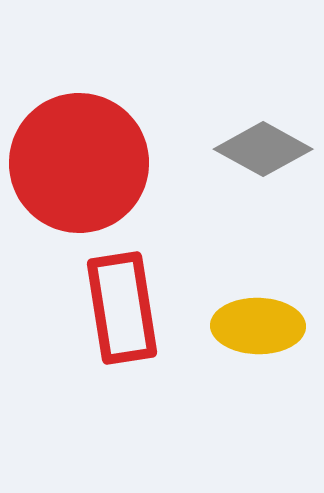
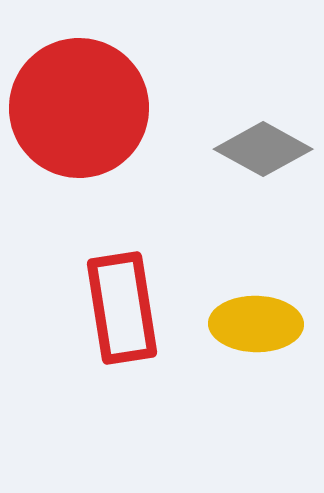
red circle: moved 55 px up
yellow ellipse: moved 2 px left, 2 px up
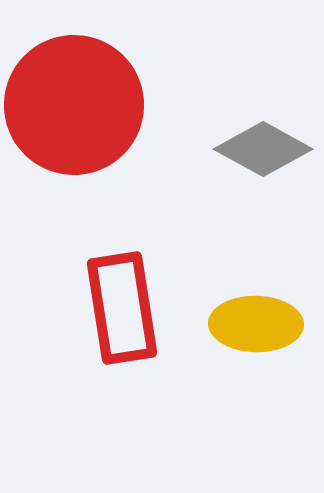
red circle: moved 5 px left, 3 px up
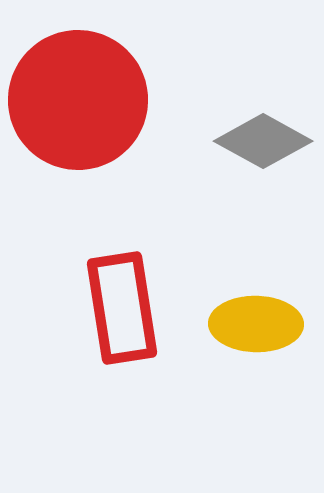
red circle: moved 4 px right, 5 px up
gray diamond: moved 8 px up
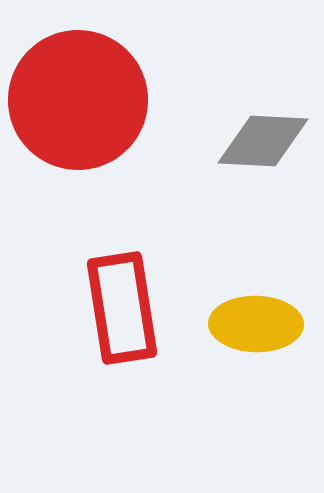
gray diamond: rotated 26 degrees counterclockwise
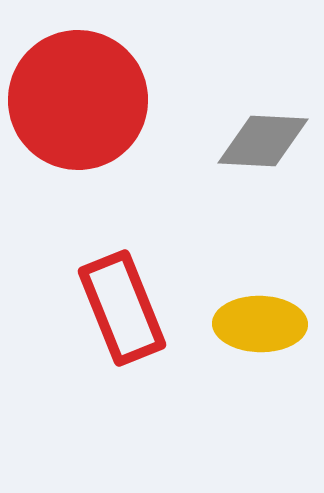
red rectangle: rotated 13 degrees counterclockwise
yellow ellipse: moved 4 px right
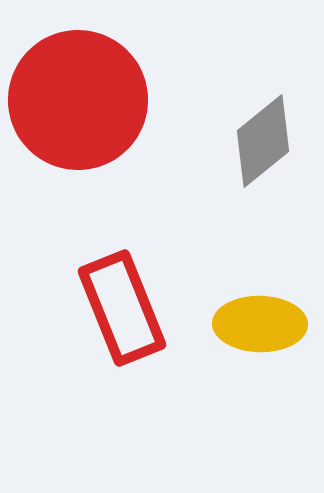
gray diamond: rotated 42 degrees counterclockwise
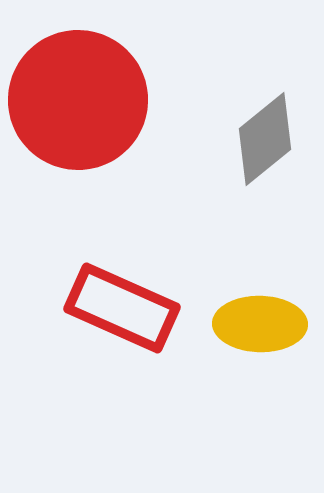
gray diamond: moved 2 px right, 2 px up
red rectangle: rotated 44 degrees counterclockwise
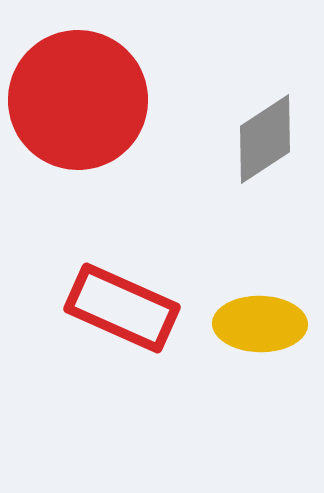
gray diamond: rotated 6 degrees clockwise
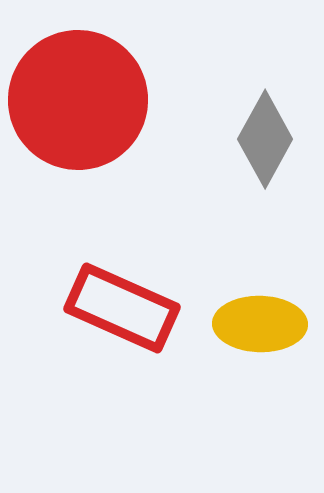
gray diamond: rotated 28 degrees counterclockwise
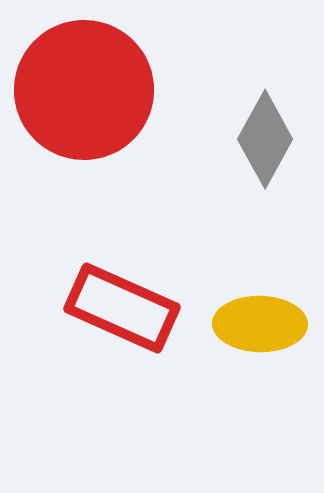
red circle: moved 6 px right, 10 px up
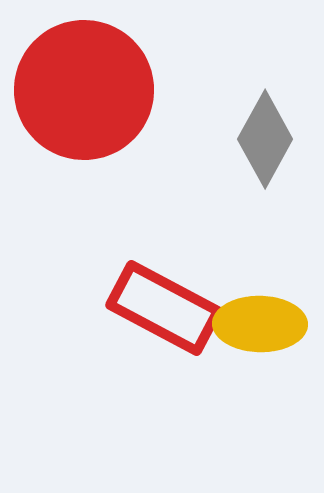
red rectangle: moved 42 px right; rotated 4 degrees clockwise
